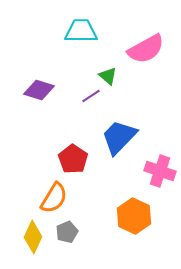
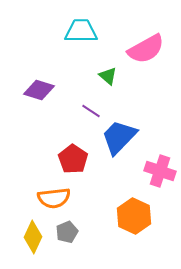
purple line: moved 15 px down; rotated 66 degrees clockwise
orange semicircle: rotated 52 degrees clockwise
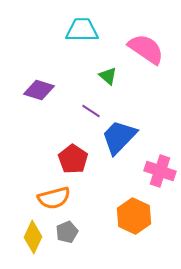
cyan trapezoid: moved 1 px right, 1 px up
pink semicircle: rotated 117 degrees counterclockwise
orange semicircle: rotated 8 degrees counterclockwise
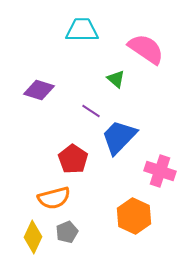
green triangle: moved 8 px right, 3 px down
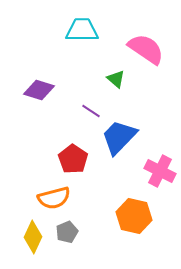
pink cross: rotated 8 degrees clockwise
orange hexagon: rotated 12 degrees counterclockwise
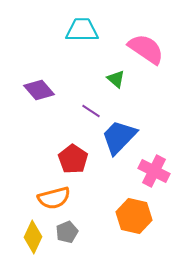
purple diamond: rotated 32 degrees clockwise
pink cross: moved 6 px left
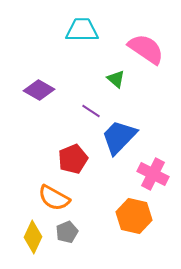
purple diamond: rotated 20 degrees counterclockwise
red pentagon: rotated 16 degrees clockwise
pink cross: moved 1 px left, 3 px down
orange semicircle: rotated 44 degrees clockwise
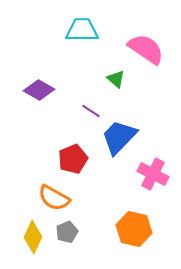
orange hexagon: moved 13 px down
